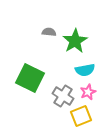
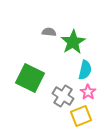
green star: moved 2 px left, 1 px down
cyan semicircle: rotated 66 degrees counterclockwise
pink star: rotated 14 degrees counterclockwise
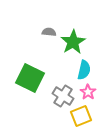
cyan semicircle: moved 1 px left
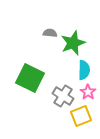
gray semicircle: moved 1 px right, 1 px down
green star: moved 1 px down; rotated 10 degrees clockwise
cyan semicircle: rotated 12 degrees counterclockwise
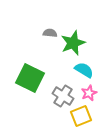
cyan semicircle: rotated 60 degrees counterclockwise
pink star: moved 1 px right, 1 px down; rotated 14 degrees clockwise
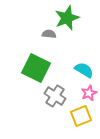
gray semicircle: moved 1 px left, 1 px down
green star: moved 6 px left, 25 px up
green square: moved 6 px right, 10 px up
gray cross: moved 8 px left
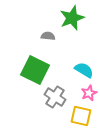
green star: moved 5 px right
gray semicircle: moved 1 px left, 2 px down
green square: moved 1 px left, 2 px down
gray cross: moved 1 px down
yellow square: rotated 35 degrees clockwise
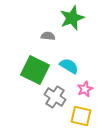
cyan semicircle: moved 15 px left, 4 px up
pink star: moved 4 px left, 4 px up
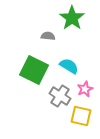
green star: rotated 15 degrees counterclockwise
green square: moved 1 px left
gray cross: moved 5 px right, 1 px up
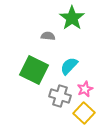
cyan semicircle: rotated 78 degrees counterclockwise
gray cross: rotated 15 degrees counterclockwise
yellow square: moved 3 px right, 3 px up; rotated 30 degrees clockwise
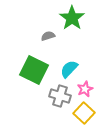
gray semicircle: rotated 24 degrees counterclockwise
cyan semicircle: moved 3 px down
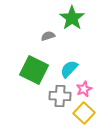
pink star: moved 1 px left
gray cross: rotated 15 degrees counterclockwise
